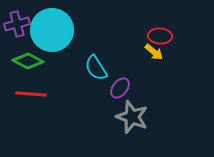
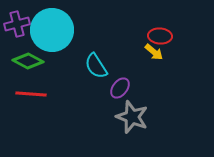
cyan semicircle: moved 2 px up
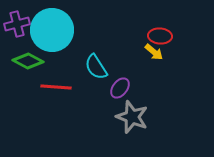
cyan semicircle: moved 1 px down
red line: moved 25 px right, 7 px up
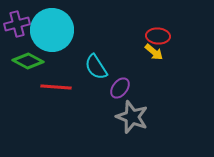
red ellipse: moved 2 px left
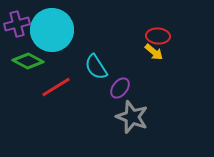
red line: rotated 36 degrees counterclockwise
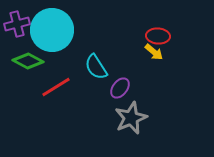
gray star: moved 1 px left, 1 px down; rotated 28 degrees clockwise
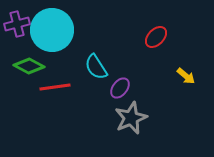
red ellipse: moved 2 px left, 1 px down; rotated 50 degrees counterclockwise
yellow arrow: moved 32 px right, 24 px down
green diamond: moved 1 px right, 5 px down
red line: moved 1 px left; rotated 24 degrees clockwise
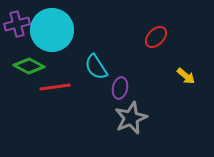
purple ellipse: rotated 25 degrees counterclockwise
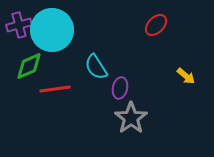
purple cross: moved 2 px right, 1 px down
red ellipse: moved 12 px up
green diamond: rotated 52 degrees counterclockwise
red line: moved 2 px down
gray star: rotated 12 degrees counterclockwise
